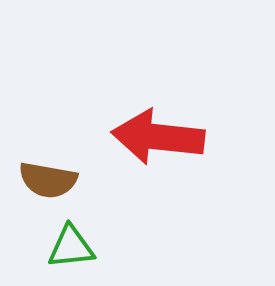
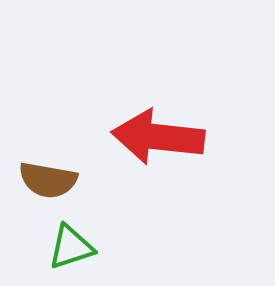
green triangle: rotated 12 degrees counterclockwise
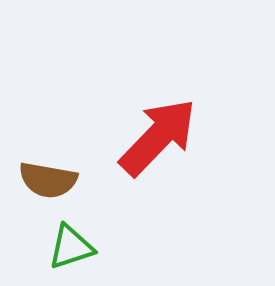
red arrow: rotated 128 degrees clockwise
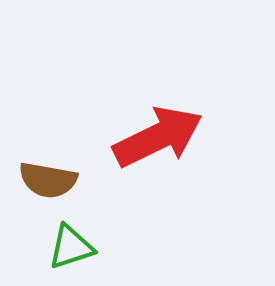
red arrow: rotated 20 degrees clockwise
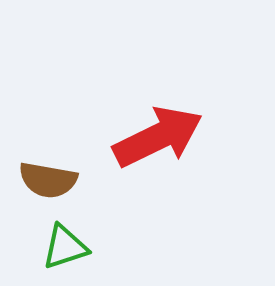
green triangle: moved 6 px left
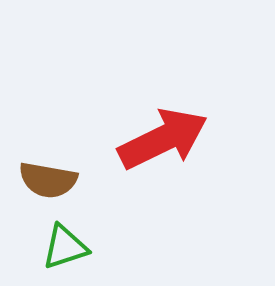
red arrow: moved 5 px right, 2 px down
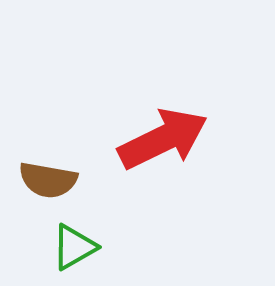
green triangle: moved 9 px right; rotated 12 degrees counterclockwise
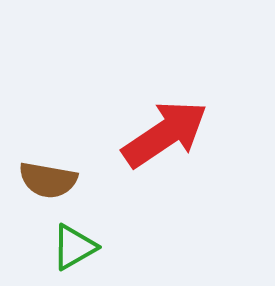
red arrow: moved 2 px right, 5 px up; rotated 8 degrees counterclockwise
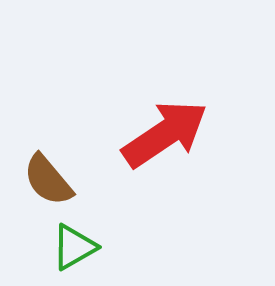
brown semicircle: rotated 40 degrees clockwise
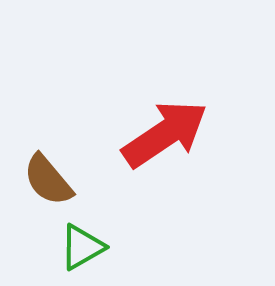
green triangle: moved 8 px right
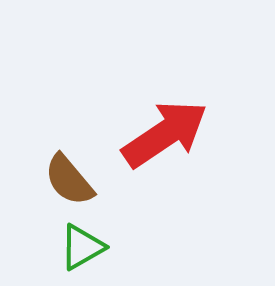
brown semicircle: moved 21 px right
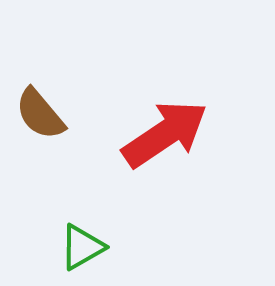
brown semicircle: moved 29 px left, 66 px up
